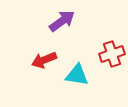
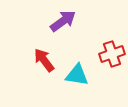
purple arrow: moved 1 px right
red arrow: rotated 75 degrees clockwise
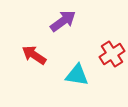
red cross: rotated 15 degrees counterclockwise
red arrow: moved 10 px left, 5 px up; rotated 20 degrees counterclockwise
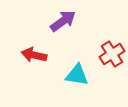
red arrow: rotated 20 degrees counterclockwise
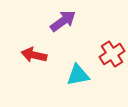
cyan triangle: moved 1 px right; rotated 20 degrees counterclockwise
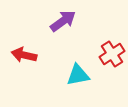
red arrow: moved 10 px left
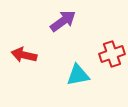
red cross: rotated 15 degrees clockwise
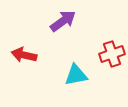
cyan triangle: moved 2 px left
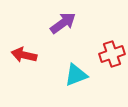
purple arrow: moved 2 px down
cyan triangle: rotated 10 degrees counterclockwise
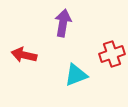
purple arrow: rotated 44 degrees counterclockwise
